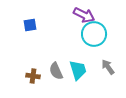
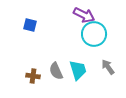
blue square: rotated 24 degrees clockwise
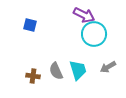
gray arrow: rotated 84 degrees counterclockwise
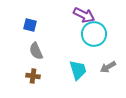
gray semicircle: moved 20 px left, 20 px up
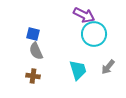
blue square: moved 3 px right, 9 px down
gray arrow: rotated 21 degrees counterclockwise
